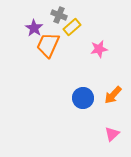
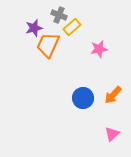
purple star: rotated 24 degrees clockwise
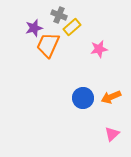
orange arrow: moved 2 px left, 2 px down; rotated 24 degrees clockwise
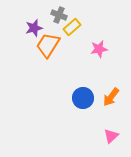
orange trapezoid: rotated 8 degrees clockwise
orange arrow: rotated 30 degrees counterclockwise
pink triangle: moved 1 px left, 2 px down
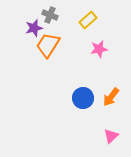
gray cross: moved 9 px left
yellow rectangle: moved 16 px right, 7 px up
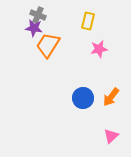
gray cross: moved 12 px left
yellow rectangle: moved 1 px down; rotated 36 degrees counterclockwise
purple star: rotated 24 degrees clockwise
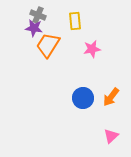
yellow rectangle: moved 13 px left; rotated 18 degrees counterclockwise
pink star: moved 7 px left
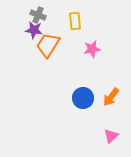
purple star: moved 2 px down
